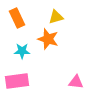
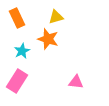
cyan star: rotated 28 degrees counterclockwise
pink rectangle: rotated 50 degrees counterclockwise
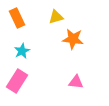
orange star: moved 25 px right; rotated 10 degrees counterclockwise
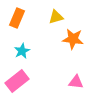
orange rectangle: rotated 48 degrees clockwise
pink rectangle: rotated 20 degrees clockwise
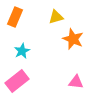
orange rectangle: moved 2 px left, 1 px up
orange star: rotated 15 degrees clockwise
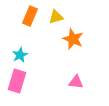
orange rectangle: moved 15 px right, 1 px up
cyan star: moved 2 px left, 4 px down
pink rectangle: rotated 35 degrees counterclockwise
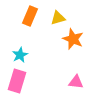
yellow triangle: moved 2 px right, 1 px down
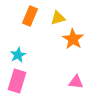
orange star: rotated 10 degrees clockwise
cyan star: moved 2 px left
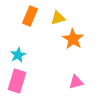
pink triangle: rotated 21 degrees counterclockwise
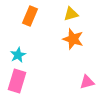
yellow triangle: moved 13 px right, 4 px up
orange star: rotated 15 degrees counterclockwise
pink triangle: moved 11 px right
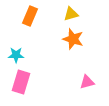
cyan star: moved 2 px left; rotated 28 degrees clockwise
pink rectangle: moved 4 px right, 1 px down
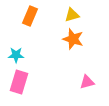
yellow triangle: moved 1 px right, 1 px down
pink rectangle: moved 2 px left
